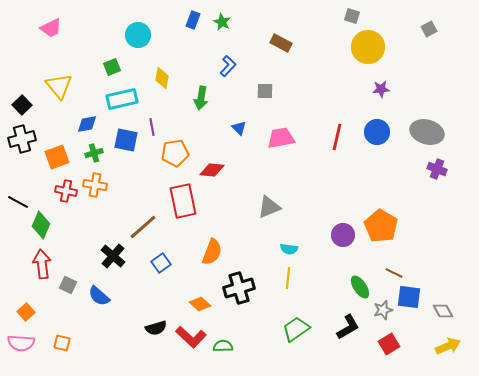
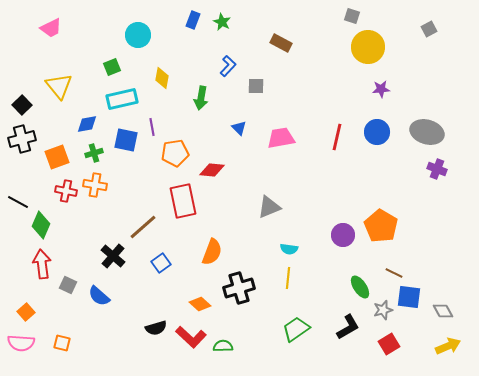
gray square at (265, 91): moved 9 px left, 5 px up
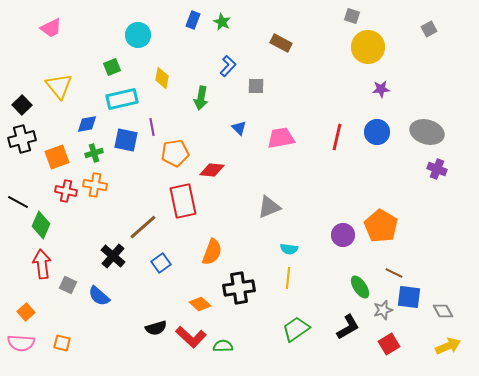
black cross at (239, 288): rotated 8 degrees clockwise
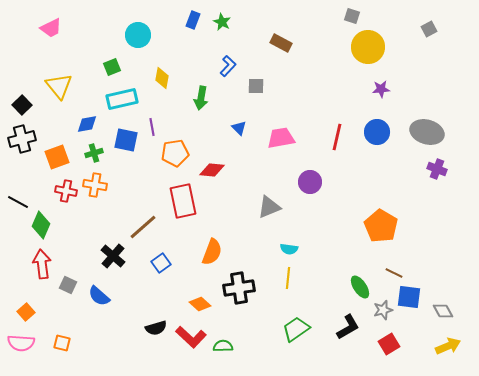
purple circle at (343, 235): moved 33 px left, 53 px up
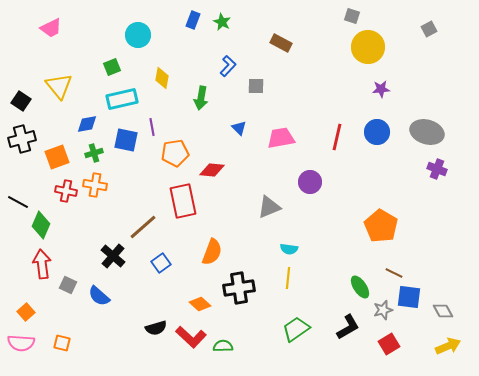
black square at (22, 105): moved 1 px left, 4 px up; rotated 12 degrees counterclockwise
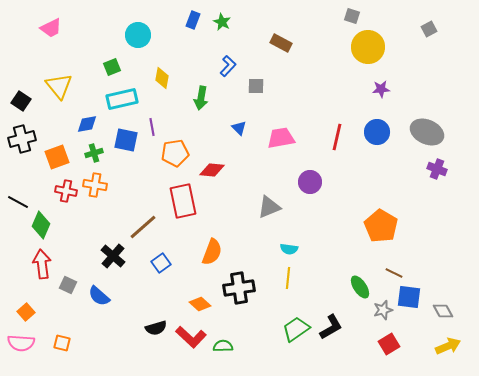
gray ellipse at (427, 132): rotated 8 degrees clockwise
black L-shape at (348, 327): moved 17 px left
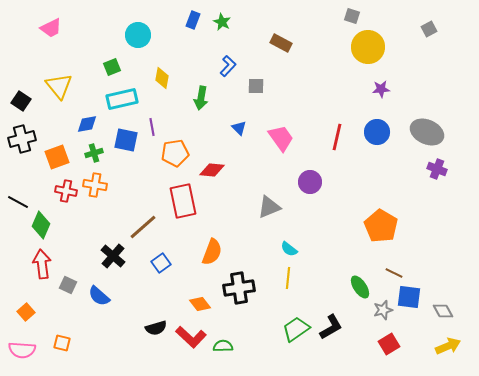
pink trapezoid at (281, 138): rotated 64 degrees clockwise
cyan semicircle at (289, 249): rotated 30 degrees clockwise
orange diamond at (200, 304): rotated 10 degrees clockwise
pink semicircle at (21, 343): moved 1 px right, 7 px down
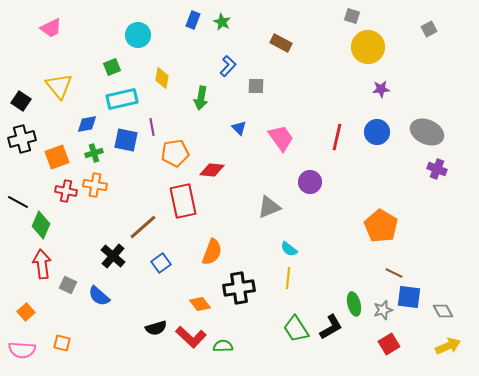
green ellipse at (360, 287): moved 6 px left, 17 px down; rotated 20 degrees clockwise
green trapezoid at (296, 329): rotated 88 degrees counterclockwise
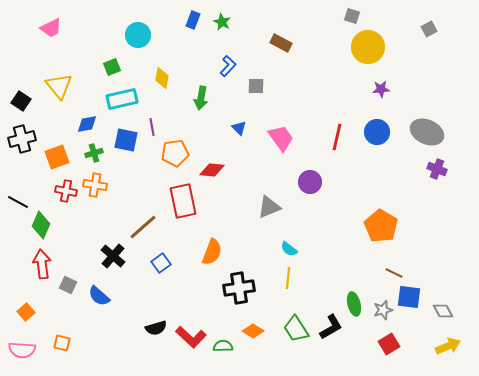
orange diamond at (200, 304): moved 53 px right, 27 px down; rotated 20 degrees counterclockwise
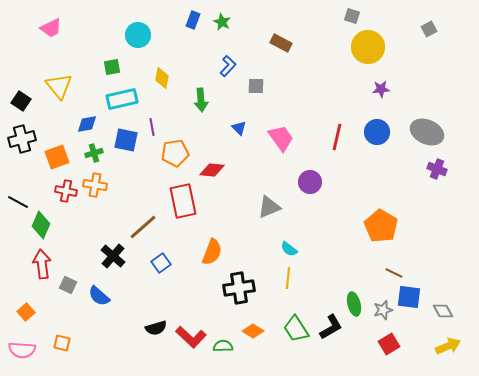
green square at (112, 67): rotated 12 degrees clockwise
green arrow at (201, 98): moved 2 px down; rotated 15 degrees counterclockwise
